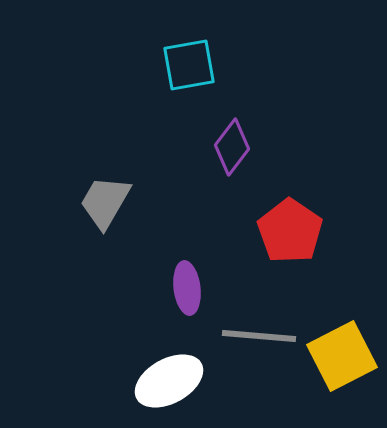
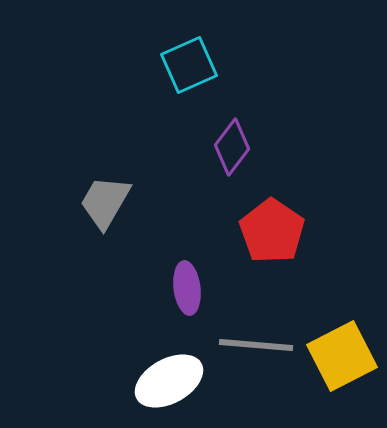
cyan square: rotated 14 degrees counterclockwise
red pentagon: moved 18 px left
gray line: moved 3 px left, 9 px down
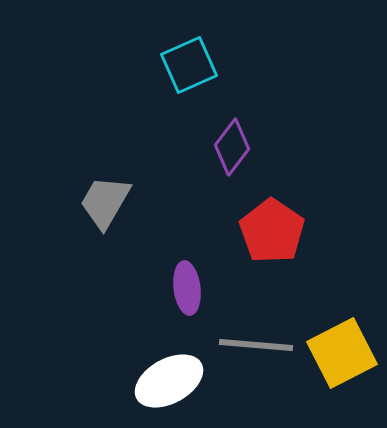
yellow square: moved 3 px up
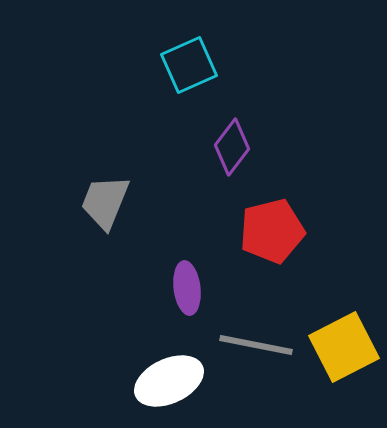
gray trapezoid: rotated 8 degrees counterclockwise
red pentagon: rotated 24 degrees clockwise
gray line: rotated 6 degrees clockwise
yellow square: moved 2 px right, 6 px up
white ellipse: rotated 4 degrees clockwise
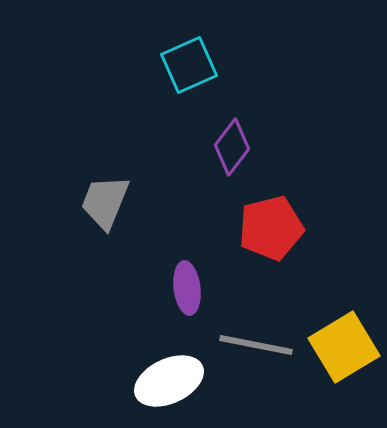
red pentagon: moved 1 px left, 3 px up
yellow square: rotated 4 degrees counterclockwise
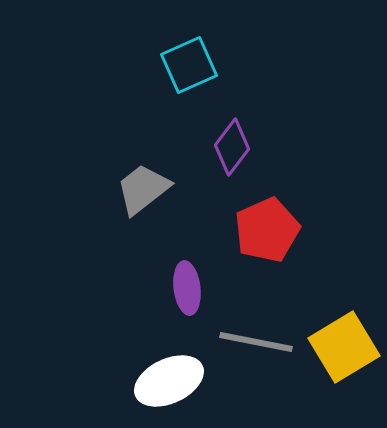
gray trapezoid: moved 38 px right, 13 px up; rotated 30 degrees clockwise
red pentagon: moved 4 px left, 2 px down; rotated 10 degrees counterclockwise
gray line: moved 3 px up
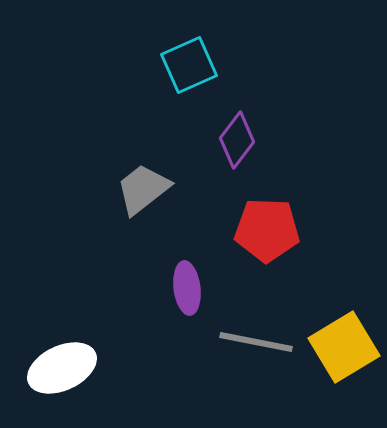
purple diamond: moved 5 px right, 7 px up
red pentagon: rotated 26 degrees clockwise
white ellipse: moved 107 px left, 13 px up
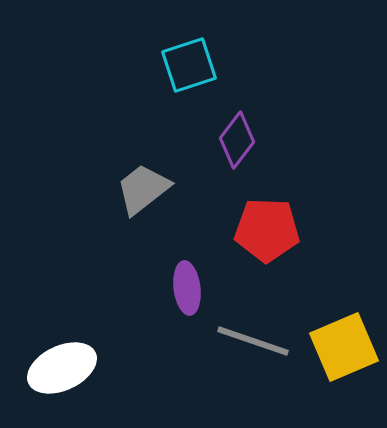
cyan square: rotated 6 degrees clockwise
gray line: moved 3 px left, 1 px up; rotated 8 degrees clockwise
yellow square: rotated 8 degrees clockwise
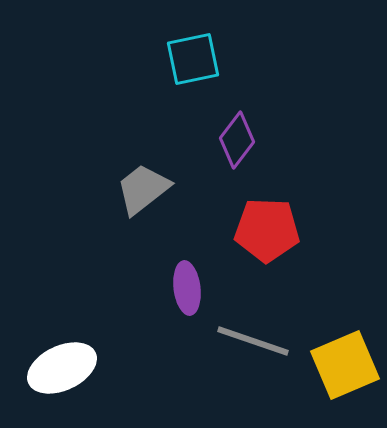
cyan square: moved 4 px right, 6 px up; rotated 6 degrees clockwise
yellow square: moved 1 px right, 18 px down
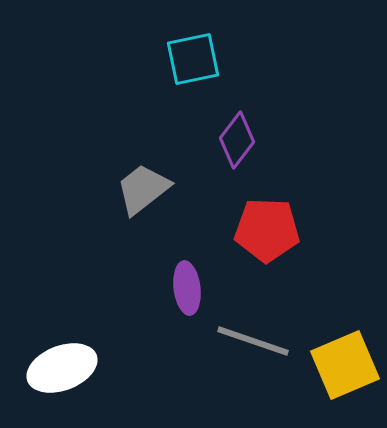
white ellipse: rotated 4 degrees clockwise
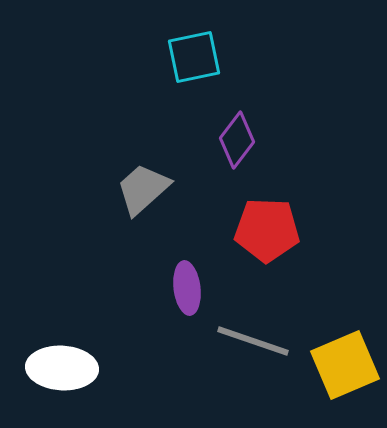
cyan square: moved 1 px right, 2 px up
gray trapezoid: rotated 4 degrees counterclockwise
white ellipse: rotated 24 degrees clockwise
